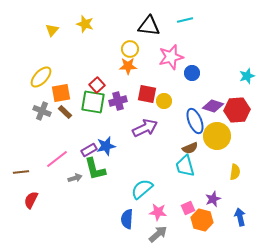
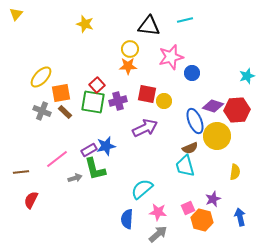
yellow triangle at (52, 30): moved 36 px left, 16 px up
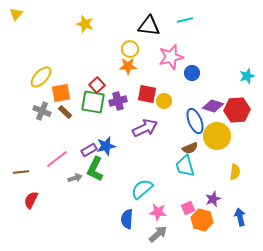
green L-shape at (95, 169): rotated 40 degrees clockwise
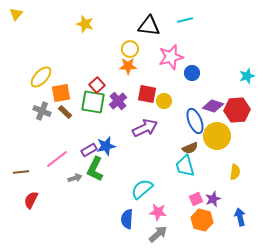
purple cross at (118, 101): rotated 24 degrees counterclockwise
pink square at (188, 208): moved 8 px right, 9 px up
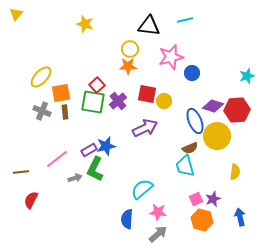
brown rectangle at (65, 112): rotated 40 degrees clockwise
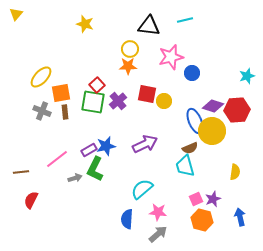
purple arrow at (145, 128): moved 16 px down
yellow circle at (217, 136): moved 5 px left, 5 px up
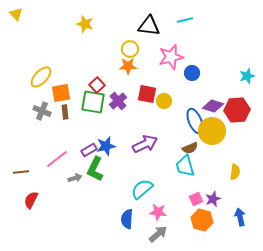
yellow triangle at (16, 14): rotated 24 degrees counterclockwise
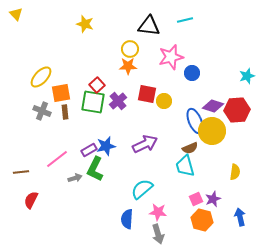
gray arrow at (158, 234): rotated 114 degrees clockwise
